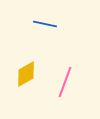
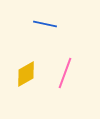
pink line: moved 9 px up
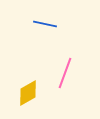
yellow diamond: moved 2 px right, 19 px down
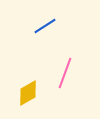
blue line: moved 2 px down; rotated 45 degrees counterclockwise
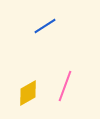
pink line: moved 13 px down
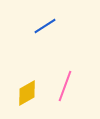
yellow diamond: moved 1 px left
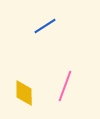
yellow diamond: moved 3 px left; rotated 60 degrees counterclockwise
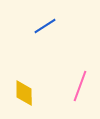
pink line: moved 15 px right
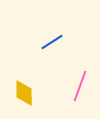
blue line: moved 7 px right, 16 px down
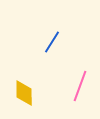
blue line: rotated 25 degrees counterclockwise
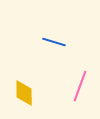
blue line: moved 2 px right; rotated 75 degrees clockwise
